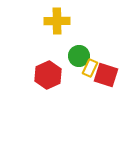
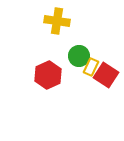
yellow cross: rotated 10 degrees clockwise
yellow rectangle: moved 1 px right, 1 px up
red square: rotated 15 degrees clockwise
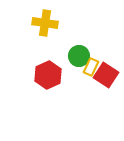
yellow cross: moved 12 px left, 2 px down
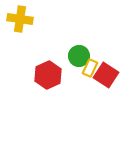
yellow cross: moved 25 px left, 4 px up
yellow rectangle: moved 1 px left, 1 px down
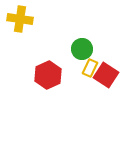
green circle: moved 3 px right, 7 px up
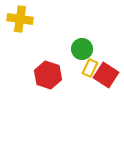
red hexagon: rotated 16 degrees counterclockwise
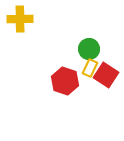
yellow cross: rotated 10 degrees counterclockwise
green circle: moved 7 px right
red hexagon: moved 17 px right, 6 px down
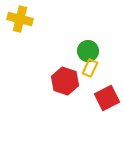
yellow cross: rotated 15 degrees clockwise
green circle: moved 1 px left, 2 px down
red square: moved 1 px right, 23 px down; rotated 30 degrees clockwise
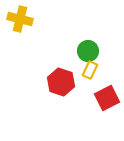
yellow rectangle: moved 2 px down
red hexagon: moved 4 px left, 1 px down
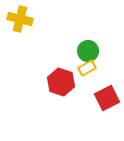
yellow rectangle: moved 3 px left, 2 px up; rotated 36 degrees clockwise
